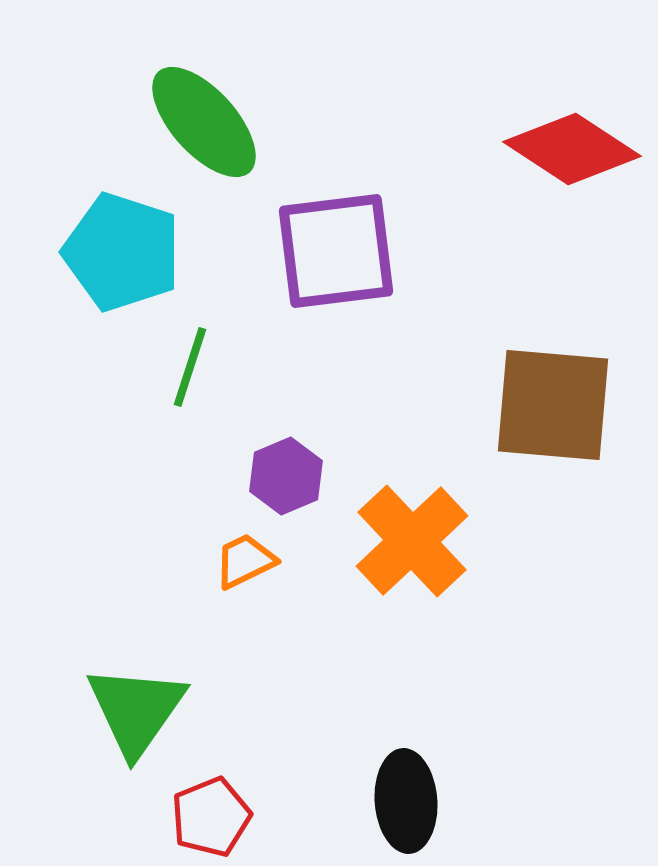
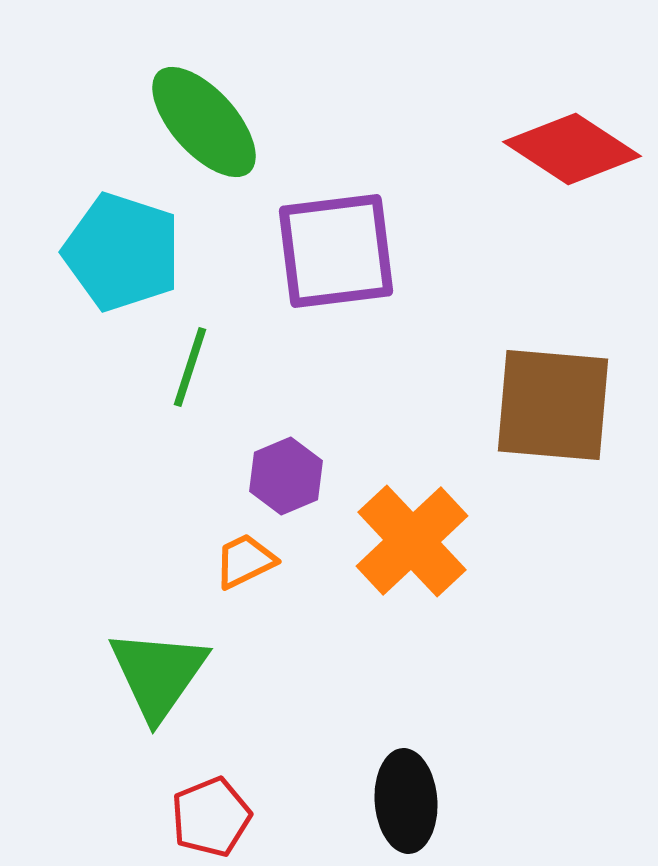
green triangle: moved 22 px right, 36 px up
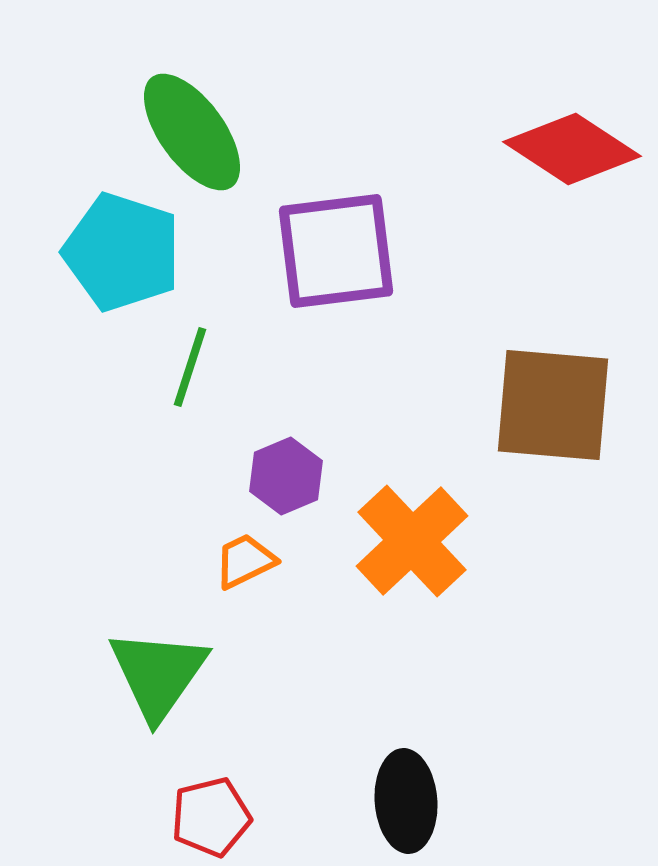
green ellipse: moved 12 px left, 10 px down; rotated 6 degrees clockwise
red pentagon: rotated 8 degrees clockwise
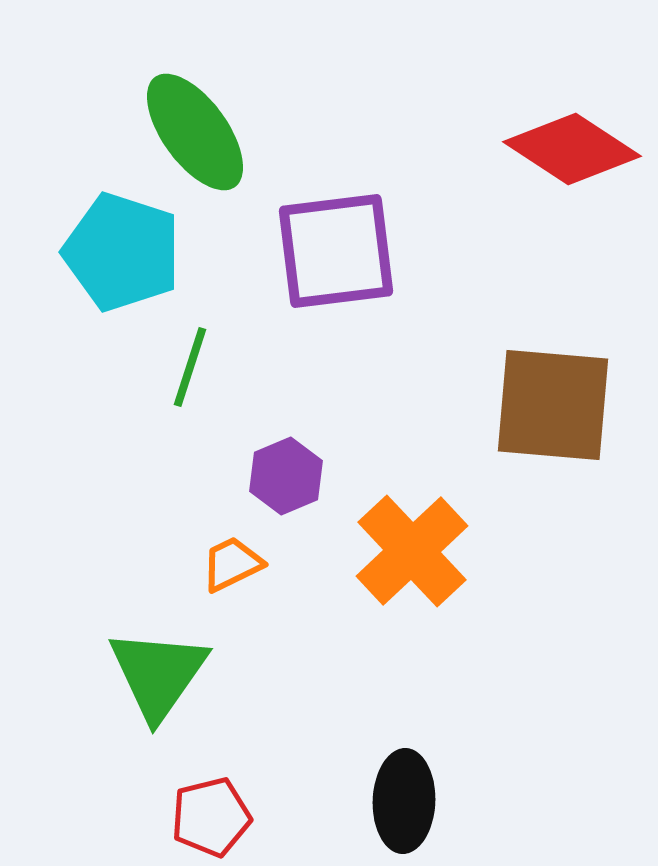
green ellipse: moved 3 px right
orange cross: moved 10 px down
orange trapezoid: moved 13 px left, 3 px down
black ellipse: moved 2 px left; rotated 6 degrees clockwise
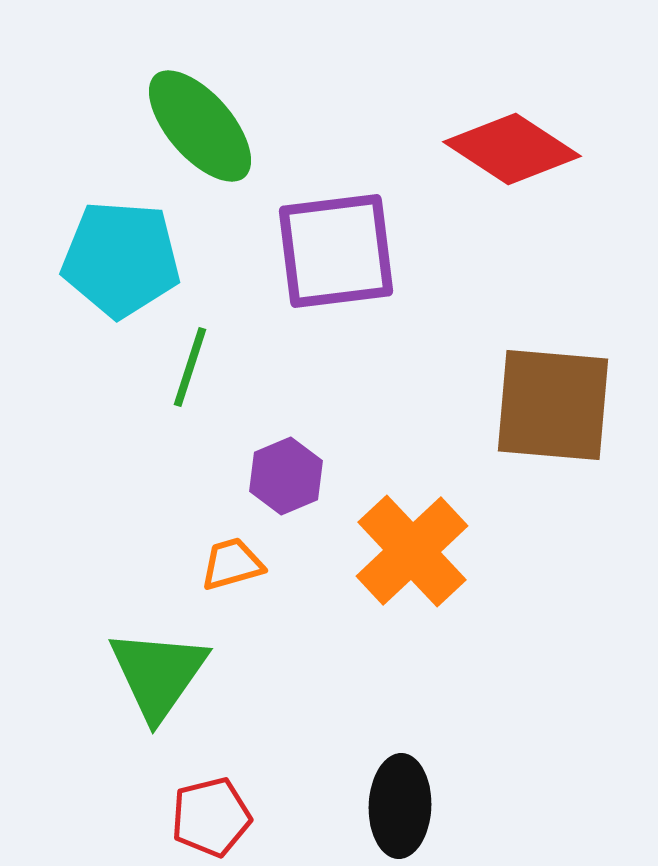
green ellipse: moved 5 px right, 6 px up; rotated 5 degrees counterclockwise
red diamond: moved 60 px left
cyan pentagon: moved 1 px left, 7 px down; rotated 14 degrees counterclockwise
orange trapezoid: rotated 10 degrees clockwise
black ellipse: moved 4 px left, 5 px down
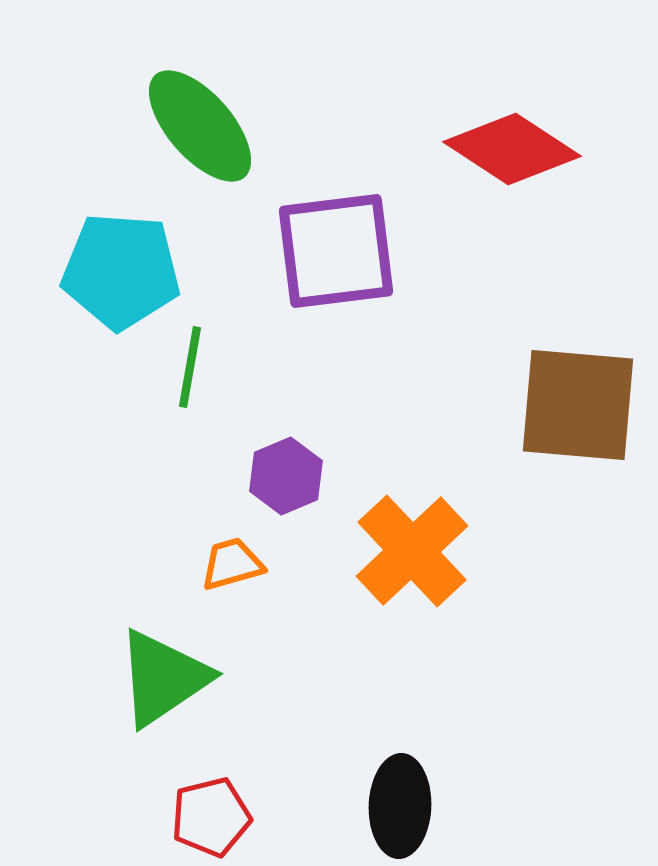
cyan pentagon: moved 12 px down
green line: rotated 8 degrees counterclockwise
brown square: moved 25 px right
green triangle: moved 5 px right, 4 px down; rotated 21 degrees clockwise
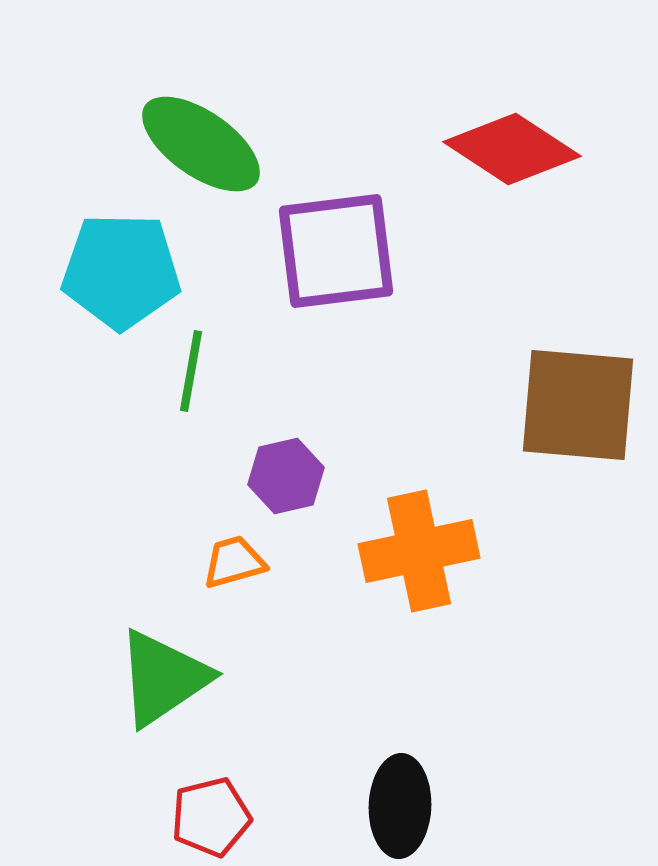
green ellipse: moved 1 px right, 18 px down; rotated 14 degrees counterclockwise
cyan pentagon: rotated 3 degrees counterclockwise
green line: moved 1 px right, 4 px down
purple hexagon: rotated 10 degrees clockwise
orange cross: moved 7 px right; rotated 31 degrees clockwise
orange trapezoid: moved 2 px right, 2 px up
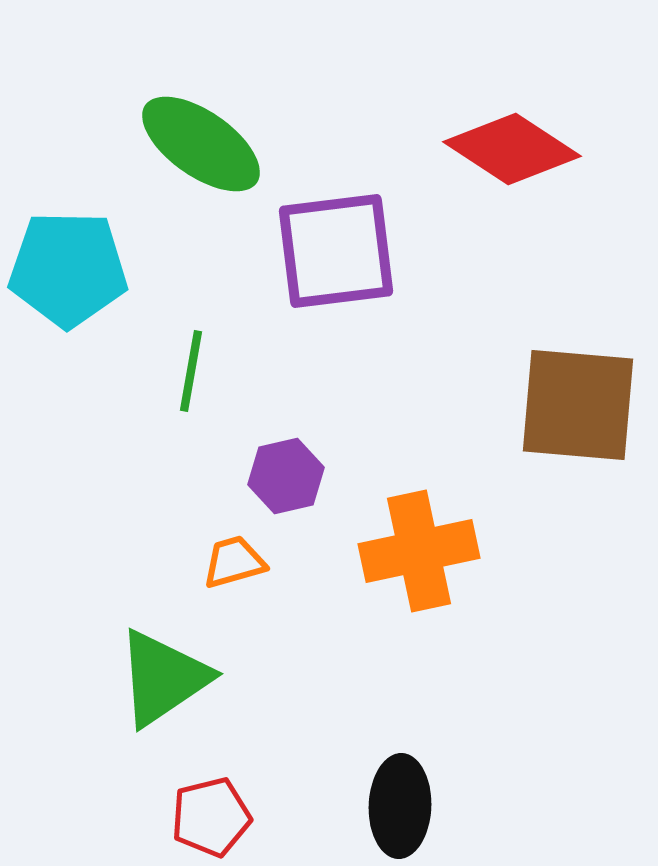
cyan pentagon: moved 53 px left, 2 px up
